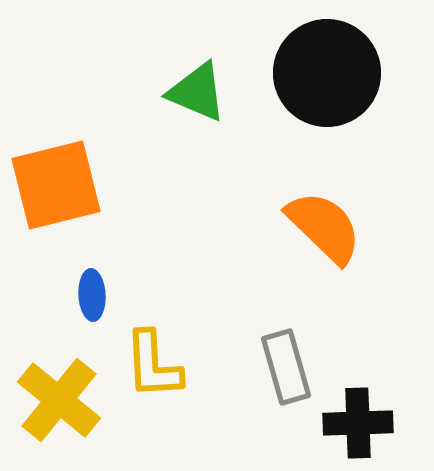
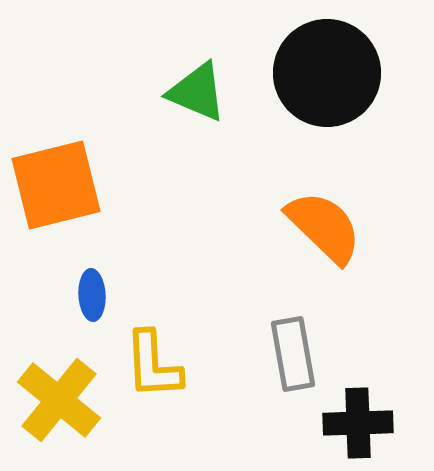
gray rectangle: moved 7 px right, 13 px up; rotated 6 degrees clockwise
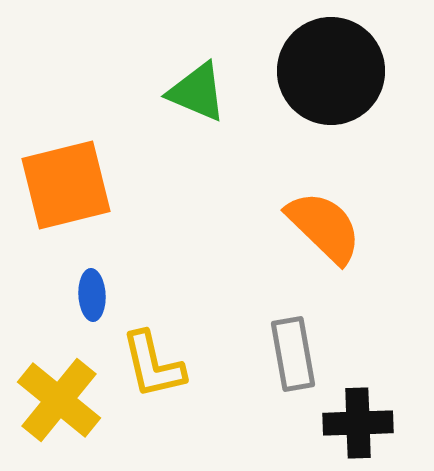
black circle: moved 4 px right, 2 px up
orange square: moved 10 px right
yellow L-shape: rotated 10 degrees counterclockwise
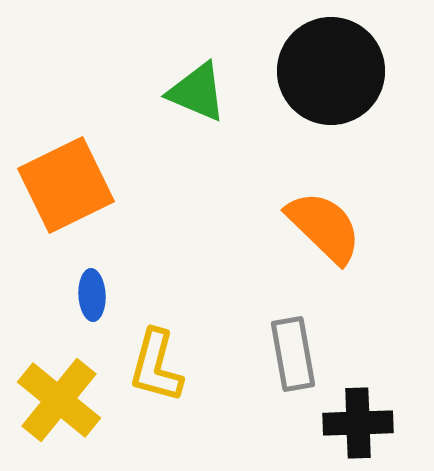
orange square: rotated 12 degrees counterclockwise
yellow L-shape: moved 3 px right, 1 px down; rotated 28 degrees clockwise
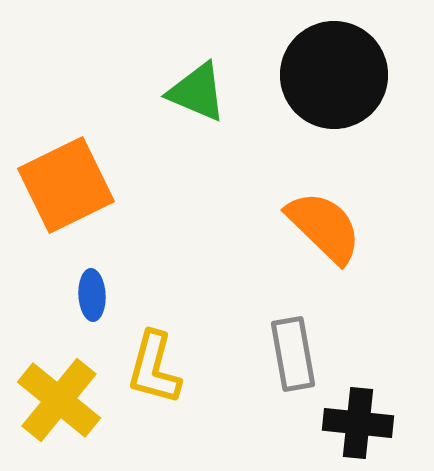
black circle: moved 3 px right, 4 px down
yellow L-shape: moved 2 px left, 2 px down
black cross: rotated 8 degrees clockwise
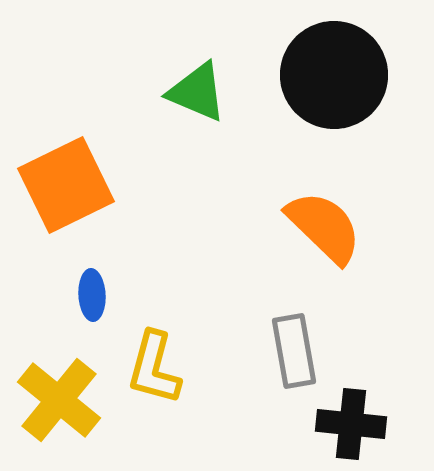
gray rectangle: moved 1 px right, 3 px up
black cross: moved 7 px left, 1 px down
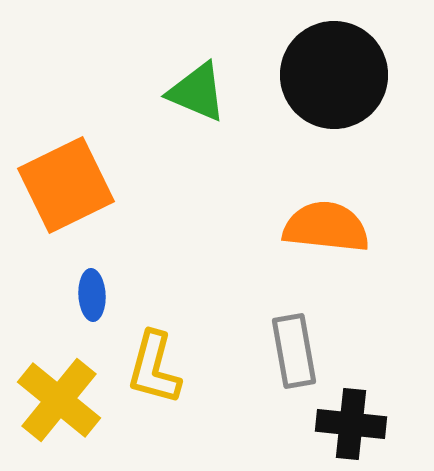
orange semicircle: moved 2 px right; rotated 38 degrees counterclockwise
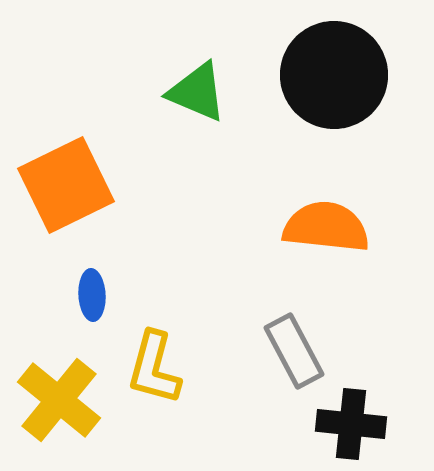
gray rectangle: rotated 18 degrees counterclockwise
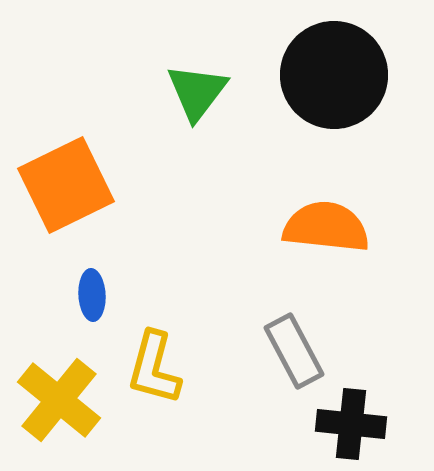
green triangle: rotated 44 degrees clockwise
